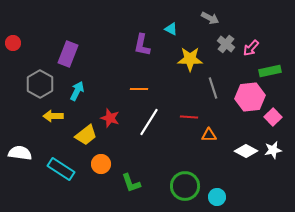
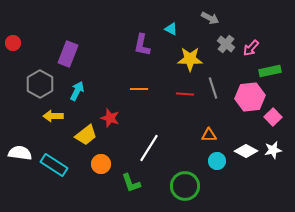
red line: moved 4 px left, 23 px up
white line: moved 26 px down
cyan rectangle: moved 7 px left, 4 px up
cyan circle: moved 36 px up
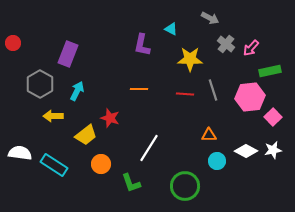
gray line: moved 2 px down
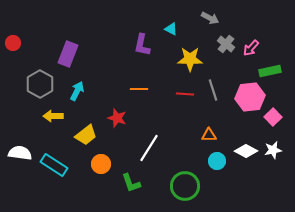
red star: moved 7 px right
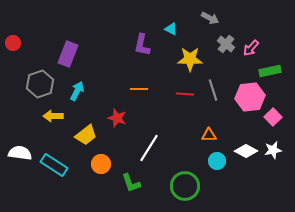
gray hexagon: rotated 12 degrees clockwise
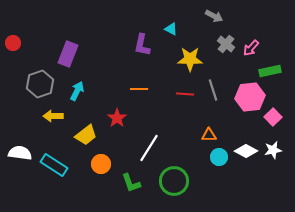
gray arrow: moved 4 px right, 2 px up
red star: rotated 18 degrees clockwise
cyan circle: moved 2 px right, 4 px up
green circle: moved 11 px left, 5 px up
